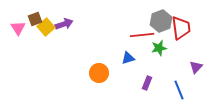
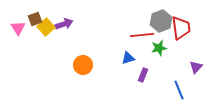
orange circle: moved 16 px left, 8 px up
purple rectangle: moved 4 px left, 8 px up
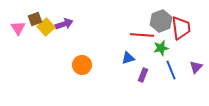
red line: rotated 10 degrees clockwise
green star: moved 2 px right
orange circle: moved 1 px left
blue line: moved 8 px left, 20 px up
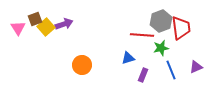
purple triangle: rotated 24 degrees clockwise
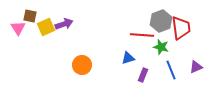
brown square: moved 5 px left, 3 px up; rotated 32 degrees clockwise
yellow square: rotated 18 degrees clockwise
green star: moved 1 px up; rotated 28 degrees clockwise
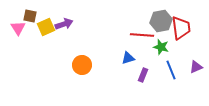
gray hexagon: rotated 10 degrees clockwise
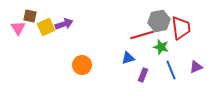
gray hexagon: moved 2 px left
red line: rotated 20 degrees counterclockwise
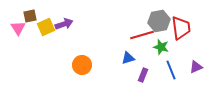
brown square: rotated 24 degrees counterclockwise
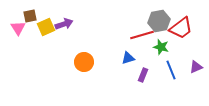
red trapezoid: rotated 60 degrees clockwise
orange circle: moved 2 px right, 3 px up
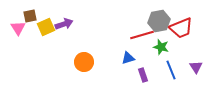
red trapezoid: rotated 15 degrees clockwise
purple triangle: rotated 40 degrees counterclockwise
purple rectangle: rotated 40 degrees counterclockwise
